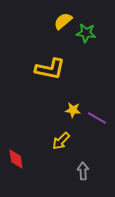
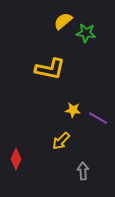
purple line: moved 1 px right
red diamond: rotated 35 degrees clockwise
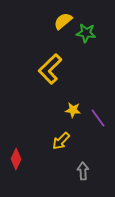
yellow L-shape: rotated 124 degrees clockwise
purple line: rotated 24 degrees clockwise
